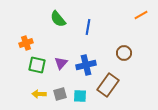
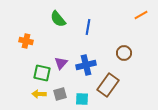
orange cross: moved 2 px up; rotated 32 degrees clockwise
green square: moved 5 px right, 8 px down
cyan square: moved 2 px right, 3 px down
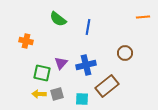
orange line: moved 2 px right, 2 px down; rotated 24 degrees clockwise
green semicircle: rotated 12 degrees counterclockwise
brown circle: moved 1 px right
brown rectangle: moved 1 px left, 1 px down; rotated 15 degrees clockwise
gray square: moved 3 px left
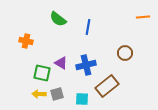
purple triangle: rotated 40 degrees counterclockwise
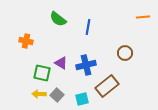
gray square: moved 1 px down; rotated 32 degrees counterclockwise
cyan square: rotated 16 degrees counterclockwise
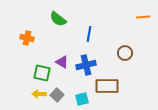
blue line: moved 1 px right, 7 px down
orange cross: moved 1 px right, 3 px up
purple triangle: moved 1 px right, 1 px up
brown rectangle: rotated 40 degrees clockwise
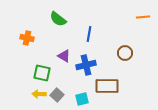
purple triangle: moved 2 px right, 6 px up
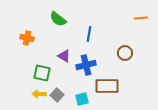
orange line: moved 2 px left, 1 px down
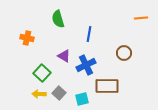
green semicircle: rotated 36 degrees clockwise
brown circle: moved 1 px left
blue cross: rotated 12 degrees counterclockwise
green square: rotated 30 degrees clockwise
gray square: moved 2 px right, 2 px up
